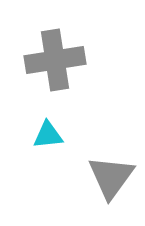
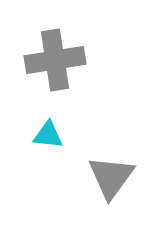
cyan triangle: rotated 12 degrees clockwise
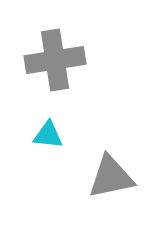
gray triangle: rotated 42 degrees clockwise
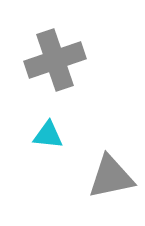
gray cross: rotated 10 degrees counterclockwise
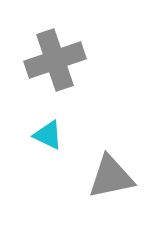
cyan triangle: rotated 20 degrees clockwise
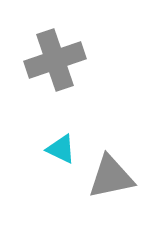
cyan triangle: moved 13 px right, 14 px down
